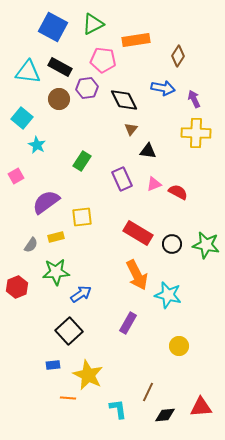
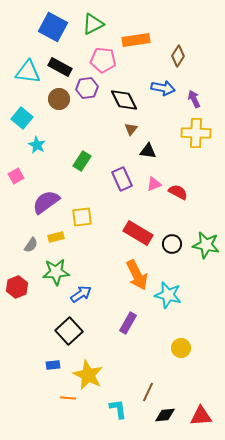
yellow circle at (179, 346): moved 2 px right, 2 px down
red triangle at (201, 407): moved 9 px down
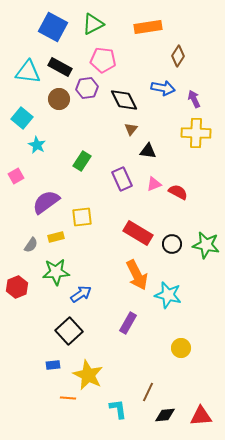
orange rectangle at (136, 40): moved 12 px right, 13 px up
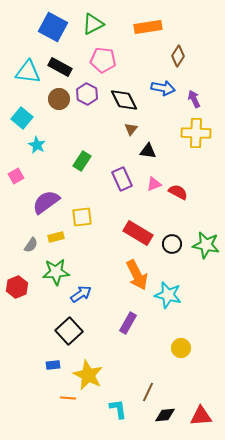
purple hexagon at (87, 88): moved 6 px down; rotated 25 degrees counterclockwise
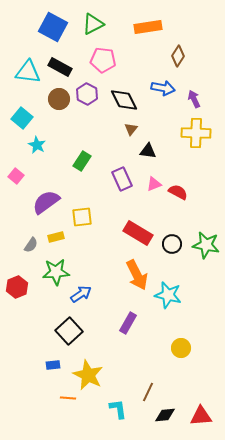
pink square at (16, 176): rotated 21 degrees counterclockwise
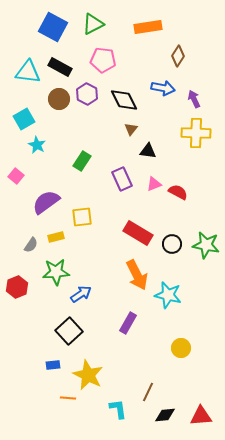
cyan square at (22, 118): moved 2 px right, 1 px down; rotated 20 degrees clockwise
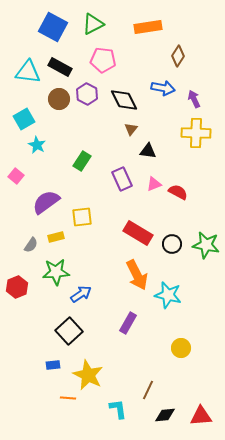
brown line at (148, 392): moved 2 px up
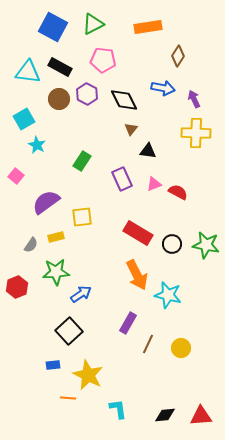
brown line at (148, 390): moved 46 px up
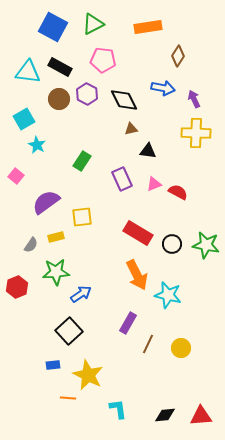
brown triangle at (131, 129): rotated 40 degrees clockwise
